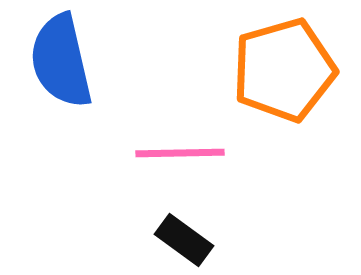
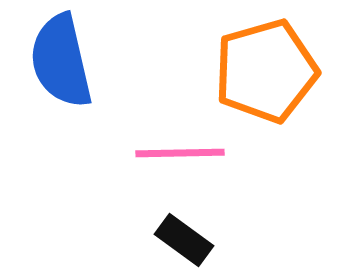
orange pentagon: moved 18 px left, 1 px down
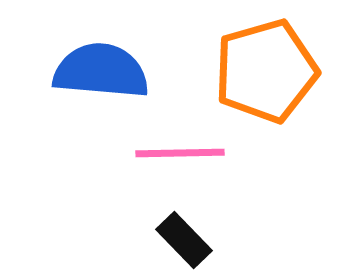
blue semicircle: moved 40 px right, 10 px down; rotated 108 degrees clockwise
black rectangle: rotated 10 degrees clockwise
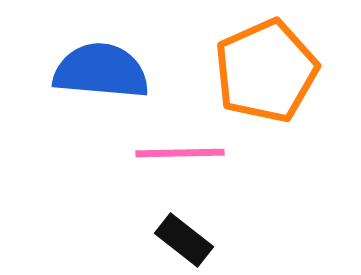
orange pentagon: rotated 8 degrees counterclockwise
black rectangle: rotated 8 degrees counterclockwise
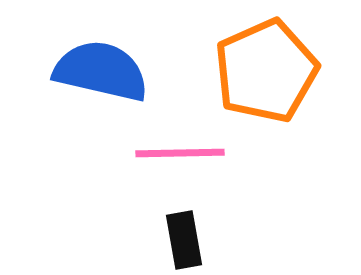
blue semicircle: rotated 8 degrees clockwise
black rectangle: rotated 42 degrees clockwise
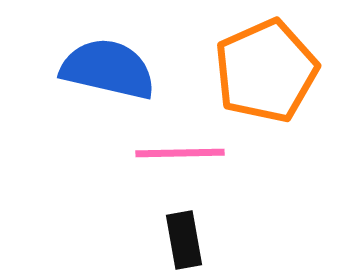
blue semicircle: moved 7 px right, 2 px up
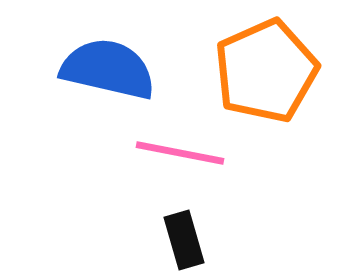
pink line: rotated 12 degrees clockwise
black rectangle: rotated 6 degrees counterclockwise
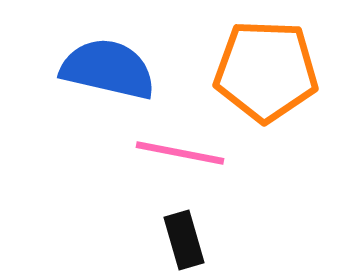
orange pentagon: rotated 26 degrees clockwise
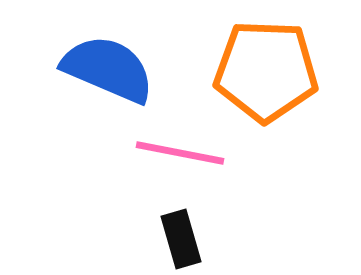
blue semicircle: rotated 10 degrees clockwise
black rectangle: moved 3 px left, 1 px up
